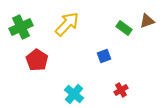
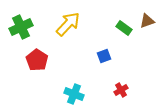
yellow arrow: moved 1 px right
cyan cross: rotated 18 degrees counterclockwise
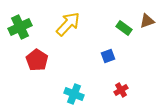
green cross: moved 1 px left
blue square: moved 4 px right
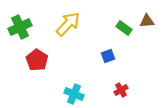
brown triangle: rotated 14 degrees clockwise
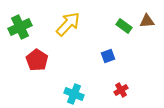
green rectangle: moved 2 px up
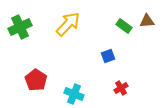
red pentagon: moved 1 px left, 20 px down
red cross: moved 2 px up
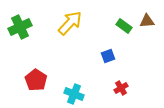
yellow arrow: moved 2 px right, 1 px up
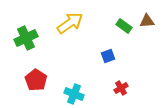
yellow arrow: rotated 12 degrees clockwise
green cross: moved 6 px right, 11 px down
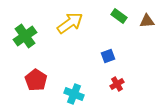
green rectangle: moved 5 px left, 10 px up
green cross: moved 1 px left, 2 px up; rotated 10 degrees counterclockwise
red cross: moved 4 px left, 4 px up
